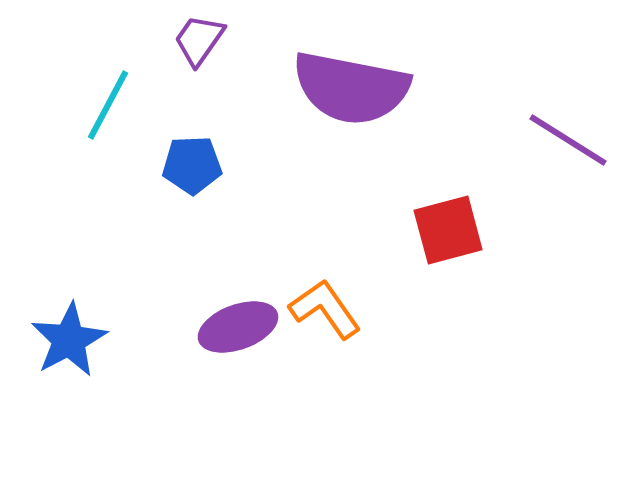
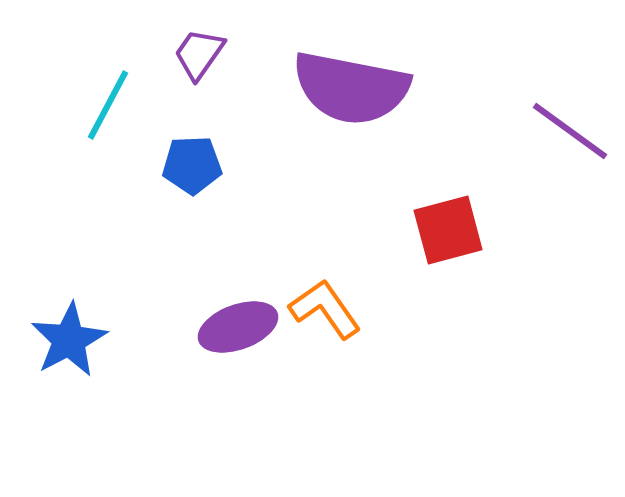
purple trapezoid: moved 14 px down
purple line: moved 2 px right, 9 px up; rotated 4 degrees clockwise
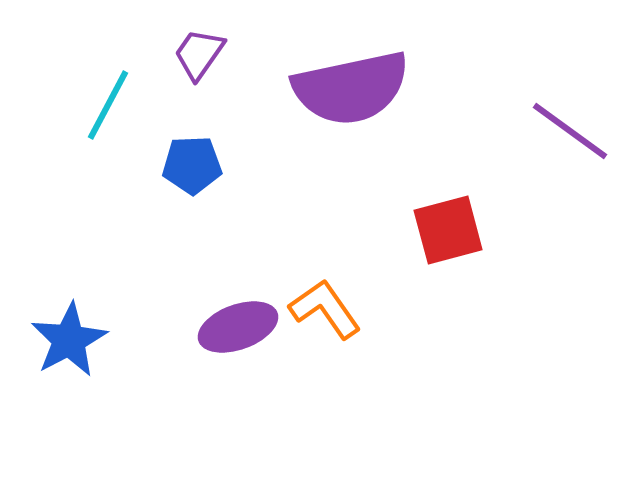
purple semicircle: rotated 23 degrees counterclockwise
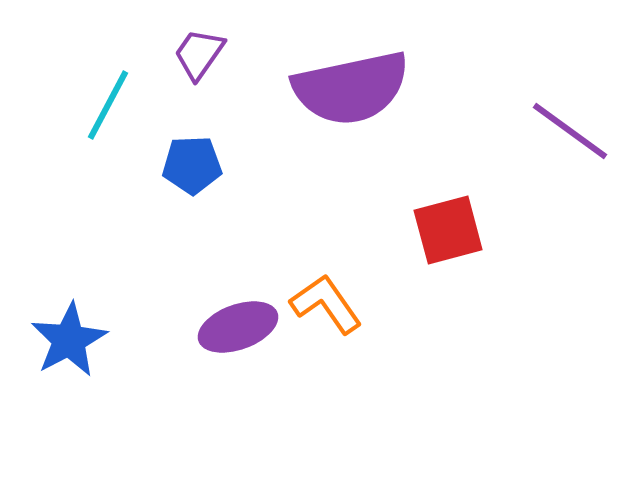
orange L-shape: moved 1 px right, 5 px up
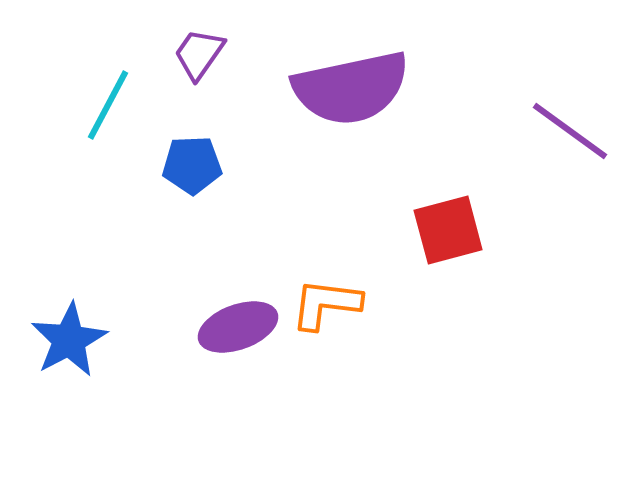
orange L-shape: rotated 48 degrees counterclockwise
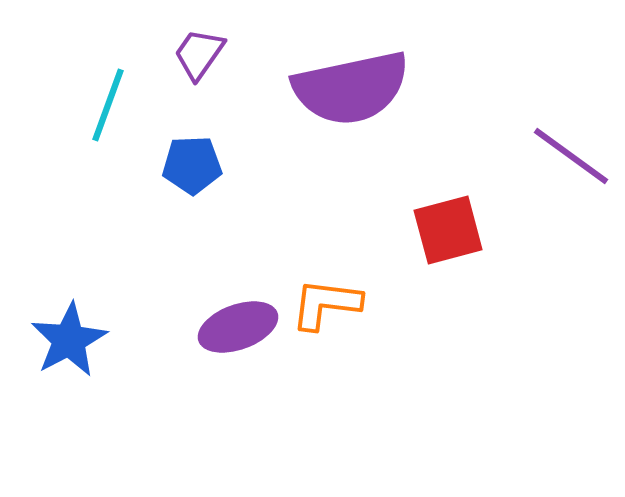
cyan line: rotated 8 degrees counterclockwise
purple line: moved 1 px right, 25 px down
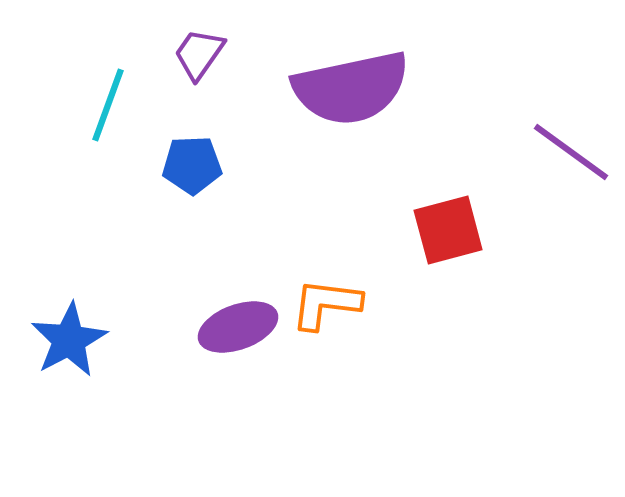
purple line: moved 4 px up
